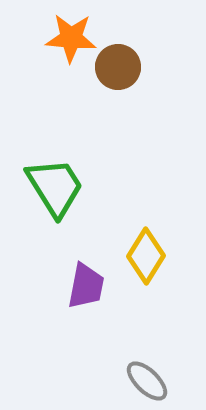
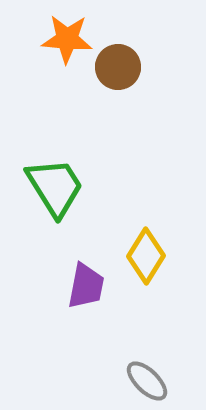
orange star: moved 4 px left, 1 px down
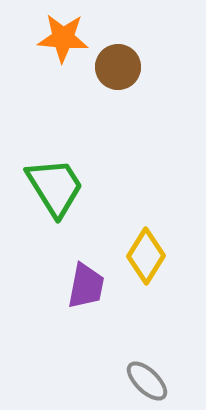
orange star: moved 4 px left, 1 px up
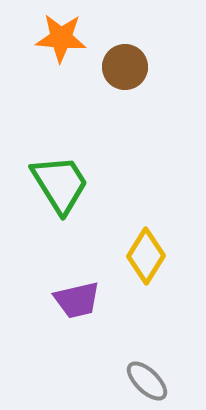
orange star: moved 2 px left
brown circle: moved 7 px right
green trapezoid: moved 5 px right, 3 px up
purple trapezoid: moved 9 px left, 14 px down; rotated 66 degrees clockwise
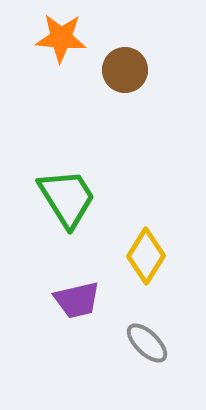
brown circle: moved 3 px down
green trapezoid: moved 7 px right, 14 px down
gray ellipse: moved 38 px up
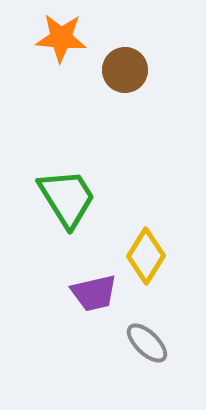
purple trapezoid: moved 17 px right, 7 px up
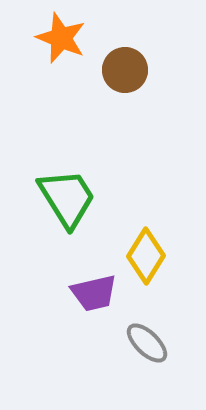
orange star: rotated 18 degrees clockwise
